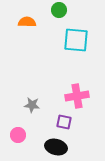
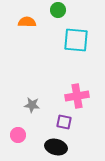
green circle: moved 1 px left
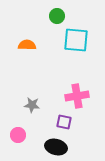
green circle: moved 1 px left, 6 px down
orange semicircle: moved 23 px down
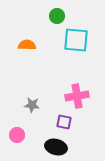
pink circle: moved 1 px left
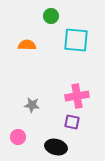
green circle: moved 6 px left
purple square: moved 8 px right
pink circle: moved 1 px right, 2 px down
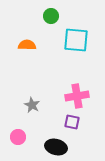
gray star: rotated 21 degrees clockwise
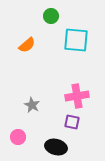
orange semicircle: rotated 138 degrees clockwise
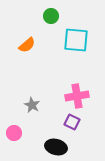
purple square: rotated 14 degrees clockwise
pink circle: moved 4 px left, 4 px up
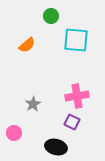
gray star: moved 1 px right, 1 px up; rotated 14 degrees clockwise
